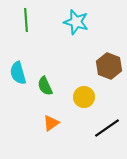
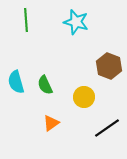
cyan semicircle: moved 2 px left, 9 px down
green semicircle: moved 1 px up
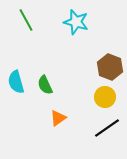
green line: rotated 25 degrees counterclockwise
brown hexagon: moved 1 px right, 1 px down
yellow circle: moved 21 px right
orange triangle: moved 7 px right, 5 px up
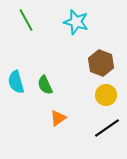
brown hexagon: moved 9 px left, 4 px up
yellow circle: moved 1 px right, 2 px up
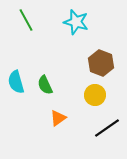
yellow circle: moved 11 px left
